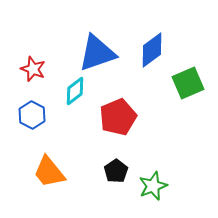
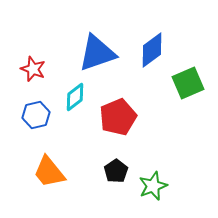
cyan diamond: moved 6 px down
blue hexagon: moved 4 px right; rotated 20 degrees clockwise
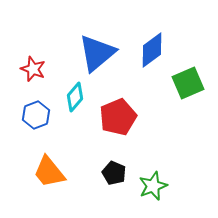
blue triangle: rotated 21 degrees counterclockwise
cyan diamond: rotated 12 degrees counterclockwise
blue hexagon: rotated 8 degrees counterclockwise
black pentagon: moved 2 px left, 2 px down; rotated 15 degrees counterclockwise
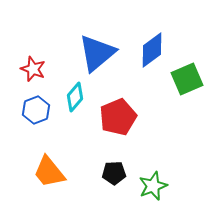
green square: moved 1 px left, 4 px up
blue hexagon: moved 5 px up
black pentagon: rotated 25 degrees counterclockwise
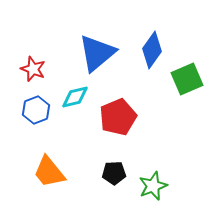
blue diamond: rotated 18 degrees counterclockwise
cyan diamond: rotated 36 degrees clockwise
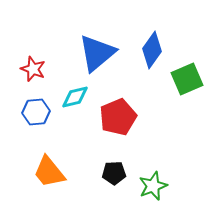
blue hexagon: moved 2 px down; rotated 16 degrees clockwise
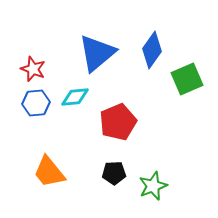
cyan diamond: rotated 8 degrees clockwise
blue hexagon: moved 9 px up
red pentagon: moved 5 px down
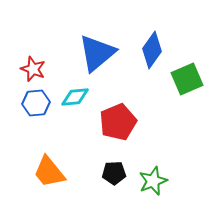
green star: moved 5 px up
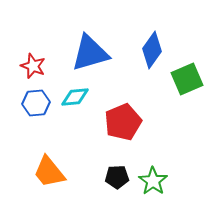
blue triangle: moved 7 px left; rotated 24 degrees clockwise
red star: moved 3 px up
red pentagon: moved 5 px right
black pentagon: moved 3 px right, 4 px down
green star: rotated 16 degrees counterclockwise
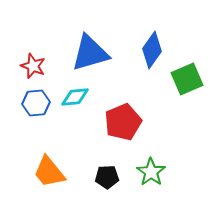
black pentagon: moved 10 px left
green star: moved 2 px left, 9 px up
